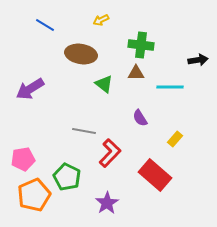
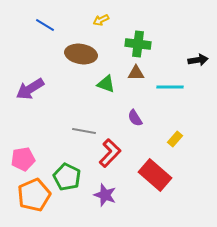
green cross: moved 3 px left, 1 px up
green triangle: moved 2 px right; rotated 18 degrees counterclockwise
purple semicircle: moved 5 px left
purple star: moved 2 px left, 8 px up; rotated 20 degrees counterclockwise
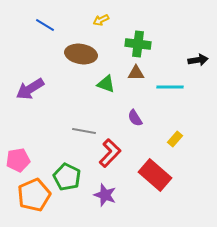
pink pentagon: moved 5 px left, 1 px down
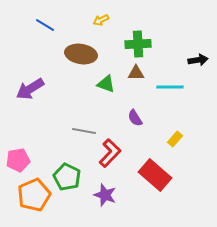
green cross: rotated 10 degrees counterclockwise
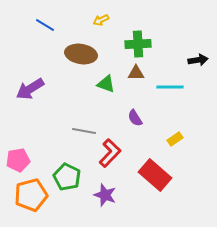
yellow rectangle: rotated 14 degrees clockwise
orange pentagon: moved 3 px left; rotated 8 degrees clockwise
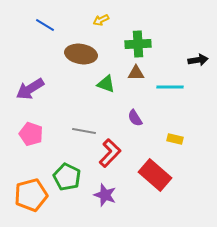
yellow rectangle: rotated 49 degrees clockwise
pink pentagon: moved 13 px right, 26 px up; rotated 30 degrees clockwise
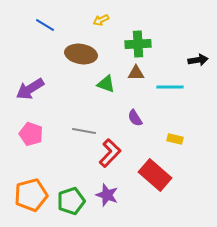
green pentagon: moved 4 px right, 24 px down; rotated 28 degrees clockwise
purple star: moved 2 px right
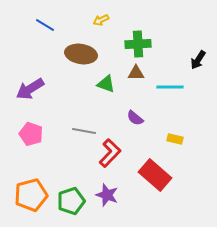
black arrow: rotated 132 degrees clockwise
purple semicircle: rotated 18 degrees counterclockwise
